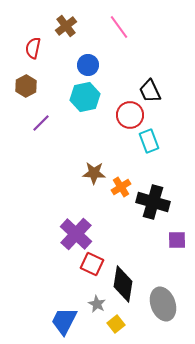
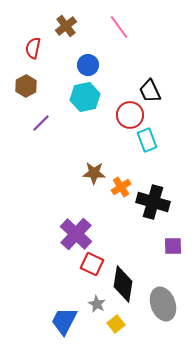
cyan rectangle: moved 2 px left, 1 px up
purple square: moved 4 px left, 6 px down
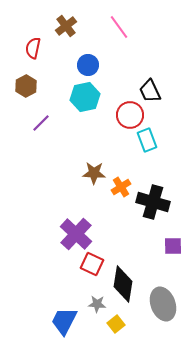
gray star: rotated 24 degrees counterclockwise
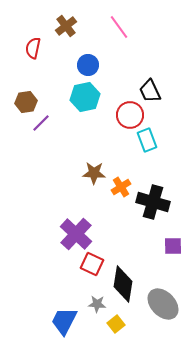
brown hexagon: moved 16 px down; rotated 20 degrees clockwise
gray ellipse: rotated 24 degrees counterclockwise
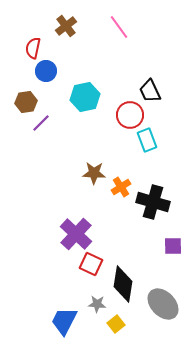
blue circle: moved 42 px left, 6 px down
red square: moved 1 px left
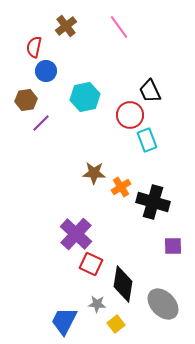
red semicircle: moved 1 px right, 1 px up
brown hexagon: moved 2 px up
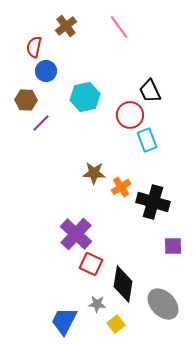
brown hexagon: rotated 10 degrees clockwise
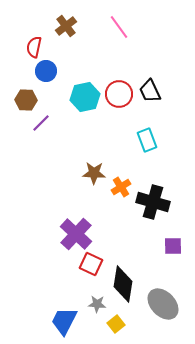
red circle: moved 11 px left, 21 px up
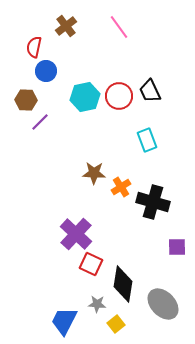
red circle: moved 2 px down
purple line: moved 1 px left, 1 px up
purple square: moved 4 px right, 1 px down
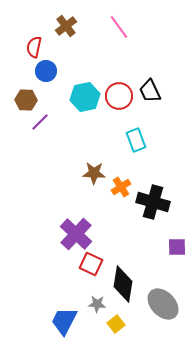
cyan rectangle: moved 11 px left
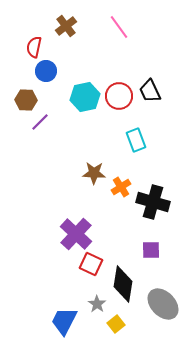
purple square: moved 26 px left, 3 px down
gray star: rotated 30 degrees clockwise
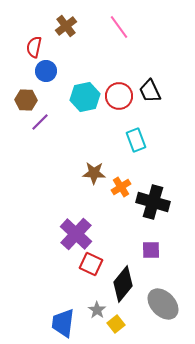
black diamond: rotated 30 degrees clockwise
gray star: moved 6 px down
blue trapezoid: moved 1 px left, 2 px down; rotated 20 degrees counterclockwise
